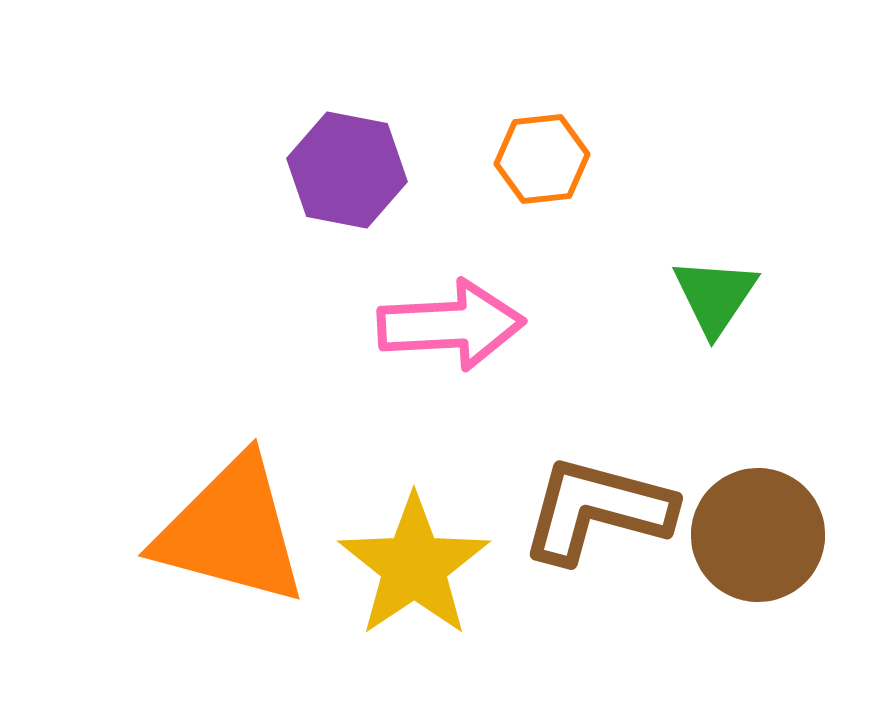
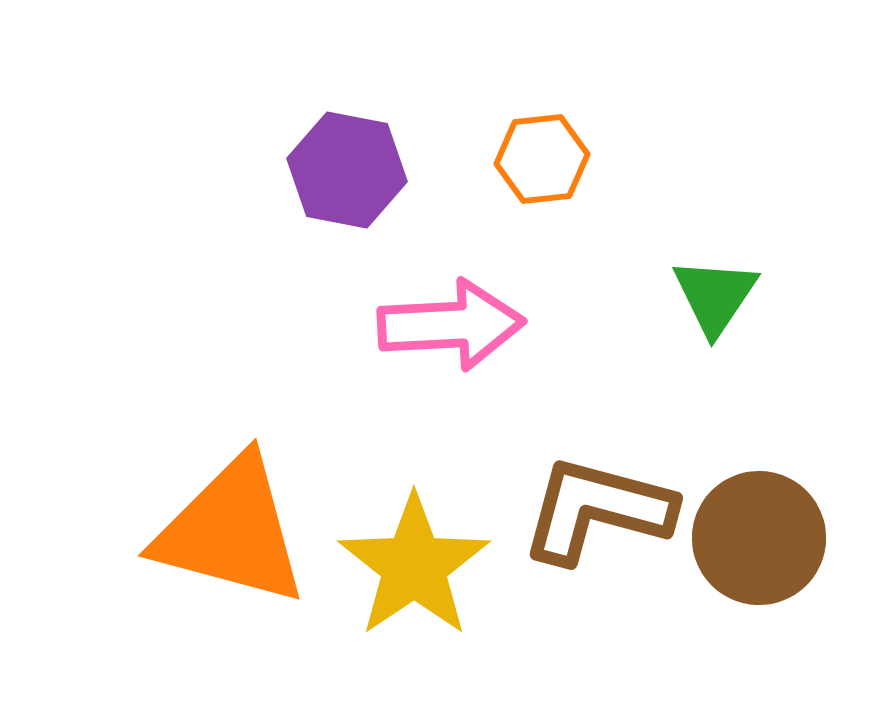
brown circle: moved 1 px right, 3 px down
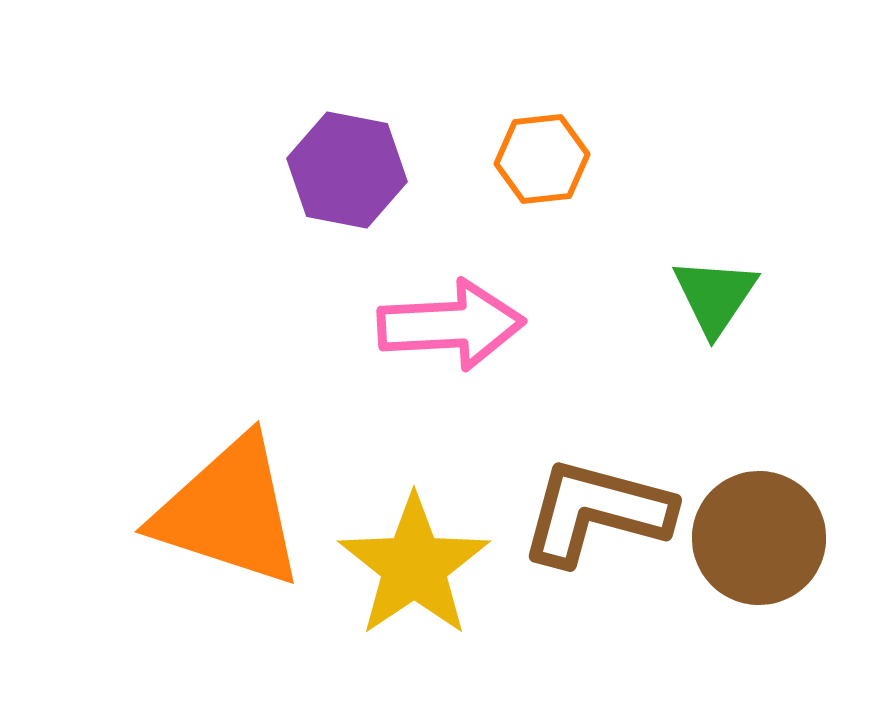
brown L-shape: moved 1 px left, 2 px down
orange triangle: moved 2 px left, 19 px up; rotated 3 degrees clockwise
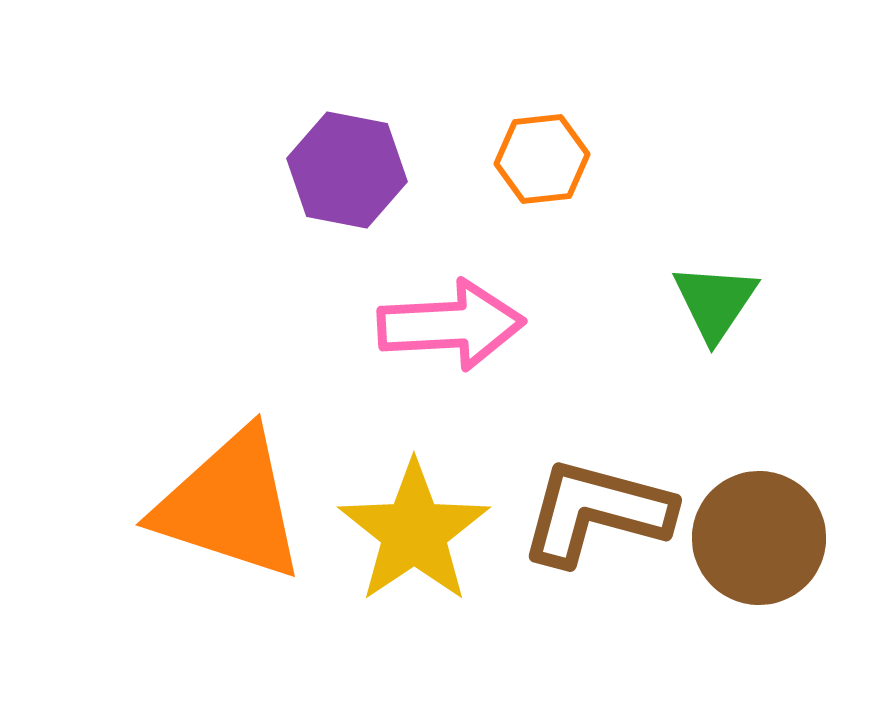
green triangle: moved 6 px down
orange triangle: moved 1 px right, 7 px up
yellow star: moved 34 px up
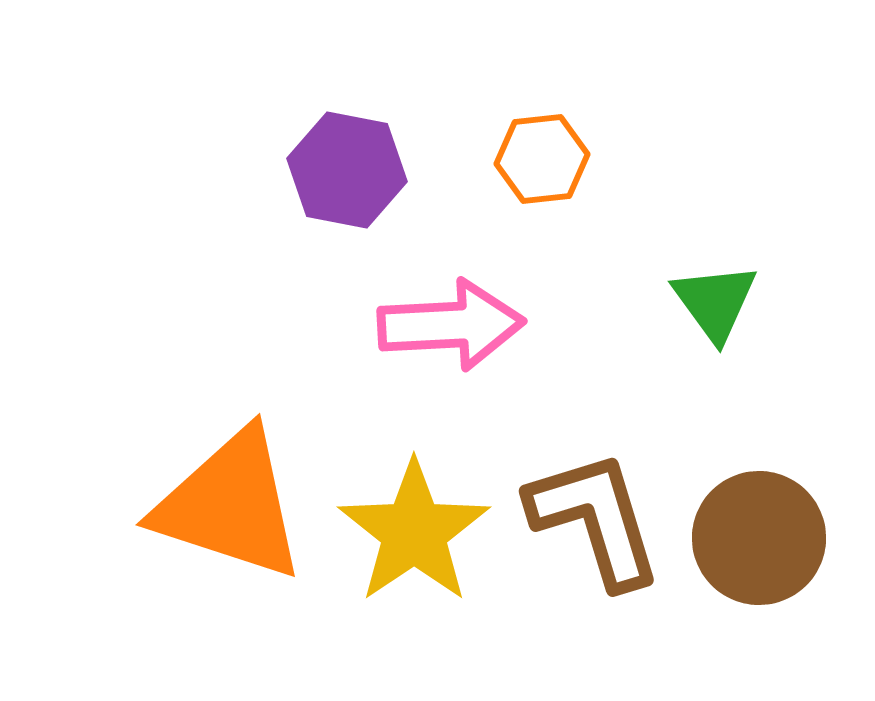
green triangle: rotated 10 degrees counterclockwise
brown L-shape: moved 1 px left, 7 px down; rotated 58 degrees clockwise
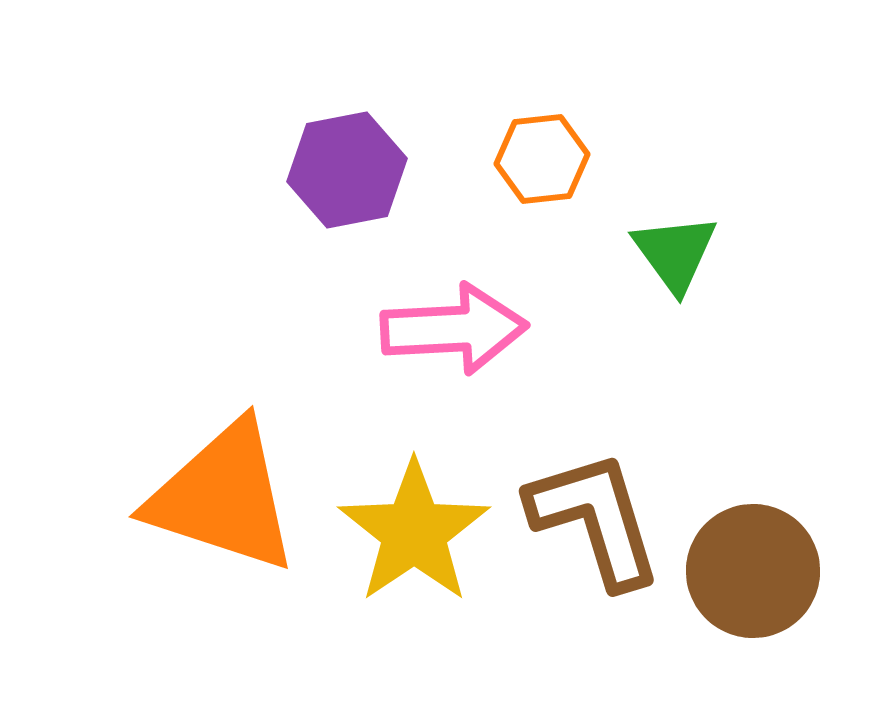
purple hexagon: rotated 22 degrees counterclockwise
green triangle: moved 40 px left, 49 px up
pink arrow: moved 3 px right, 4 px down
orange triangle: moved 7 px left, 8 px up
brown circle: moved 6 px left, 33 px down
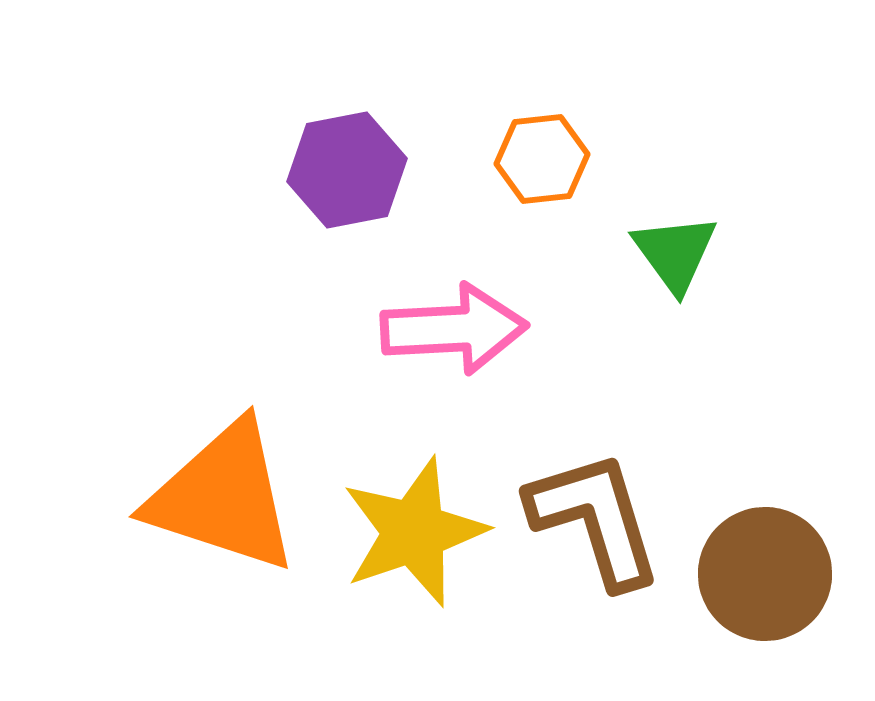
yellow star: rotated 15 degrees clockwise
brown circle: moved 12 px right, 3 px down
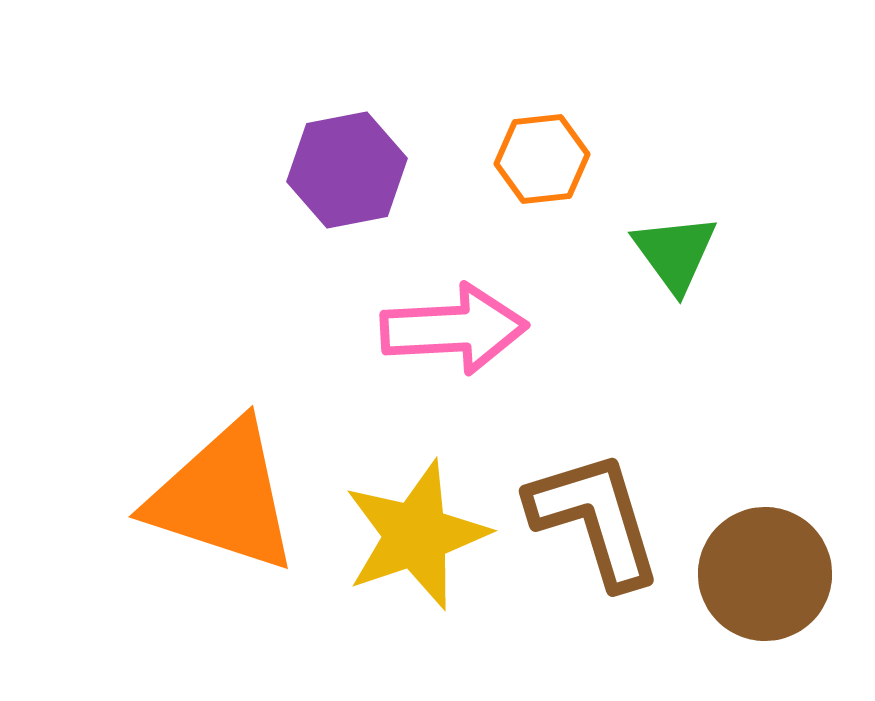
yellow star: moved 2 px right, 3 px down
